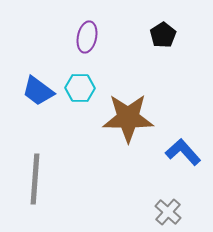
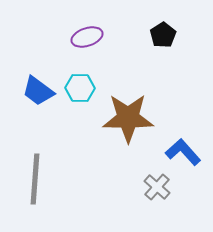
purple ellipse: rotated 60 degrees clockwise
gray cross: moved 11 px left, 25 px up
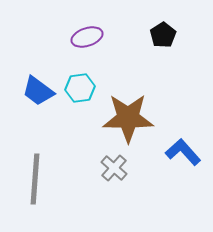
cyan hexagon: rotated 8 degrees counterclockwise
gray cross: moved 43 px left, 19 px up
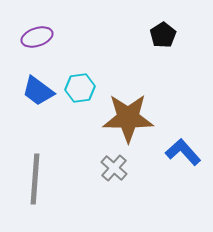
purple ellipse: moved 50 px left
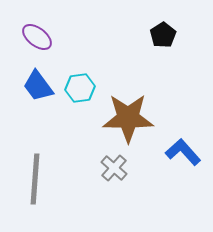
purple ellipse: rotated 56 degrees clockwise
blue trapezoid: moved 5 px up; rotated 16 degrees clockwise
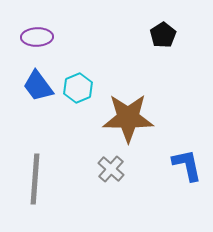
purple ellipse: rotated 40 degrees counterclockwise
cyan hexagon: moved 2 px left; rotated 16 degrees counterclockwise
blue L-shape: moved 4 px right, 13 px down; rotated 30 degrees clockwise
gray cross: moved 3 px left, 1 px down
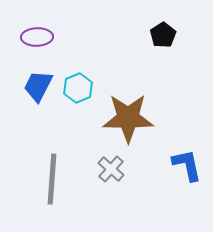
blue trapezoid: rotated 64 degrees clockwise
gray line: moved 17 px right
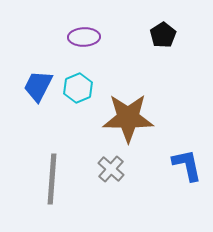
purple ellipse: moved 47 px right
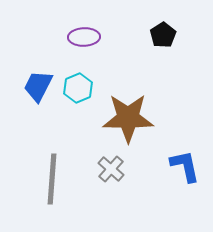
blue L-shape: moved 2 px left, 1 px down
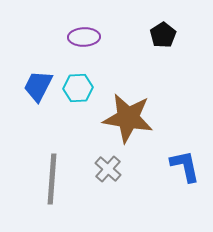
cyan hexagon: rotated 20 degrees clockwise
brown star: rotated 9 degrees clockwise
gray cross: moved 3 px left
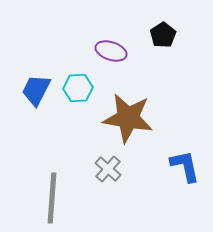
purple ellipse: moved 27 px right, 14 px down; rotated 20 degrees clockwise
blue trapezoid: moved 2 px left, 4 px down
gray line: moved 19 px down
